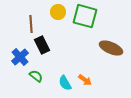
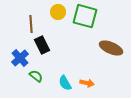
blue cross: moved 1 px down
orange arrow: moved 2 px right, 3 px down; rotated 24 degrees counterclockwise
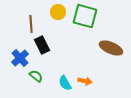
orange arrow: moved 2 px left, 2 px up
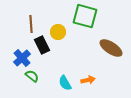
yellow circle: moved 20 px down
brown ellipse: rotated 10 degrees clockwise
blue cross: moved 2 px right
green semicircle: moved 4 px left
orange arrow: moved 3 px right, 1 px up; rotated 24 degrees counterclockwise
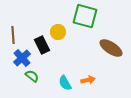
brown line: moved 18 px left, 11 px down
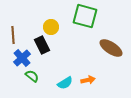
yellow circle: moved 7 px left, 5 px up
cyan semicircle: rotated 91 degrees counterclockwise
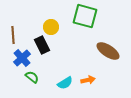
brown ellipse: moved 3 px left, 3 px down
green semicircle: moved 1 px down
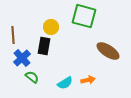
green square: moved 1 px left
black rectangle: moved 2 px right, 1 px down; rotated 36 degrees clockwise
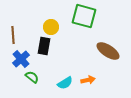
blue cross: moved 1 px left, 1 px down
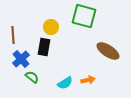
black rectangle: moved 1 px down
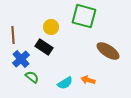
black rectangle: rotated 66 degrees counterclockwise
orange arrow: rotated 152 degrees counterclockwise
